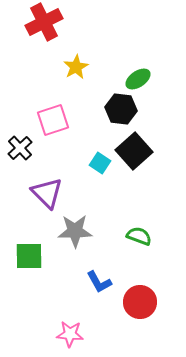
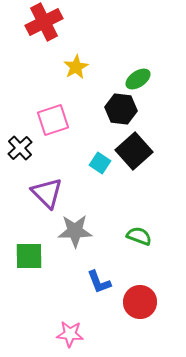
blue L-shape: rotated 8 degrees clockwise
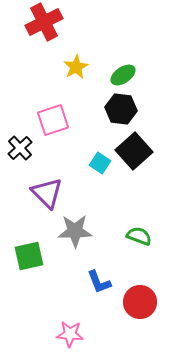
green ellipse: moved 15 px left, 4 px up
green square: rotated 12 degrees counterclockwise
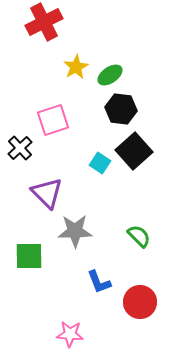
green ellipse: moved 13 px left
green semicircle: rotated 25 degrees clockwise
green square: rotated 12 degrees clockwise
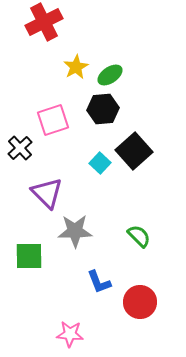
black hexagon: moved 18 px left; rotated 12 degrees counterclockwise
cyan square: rotated 10 degrees clockwise
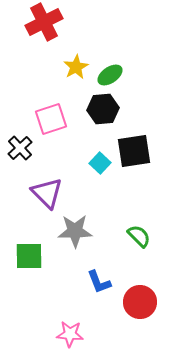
pink square: moved 2 px left, 1 px up
black square: rotated 33 degrees clockwise
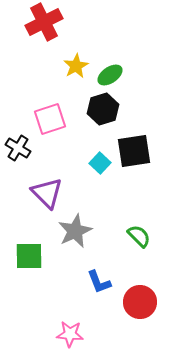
yellow star: moved 1 px up
black hexagon: rotated 12 degrees counterclockwise
pink square: moved 1 px left
black cross: moved 2 px left; rotated 15 degrees counterclockwise
gray star: rotated 24 degrees counterclockwise
